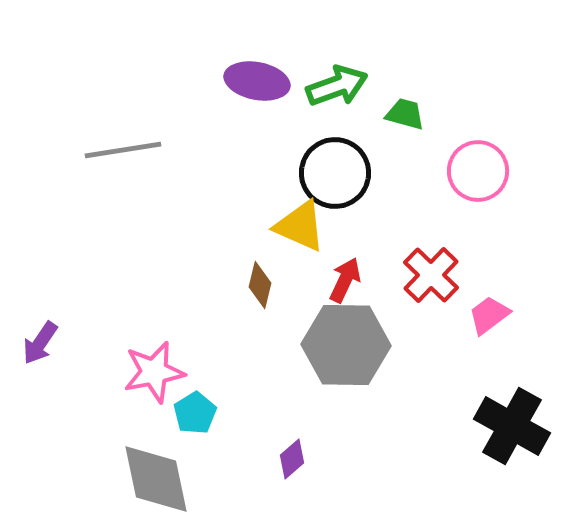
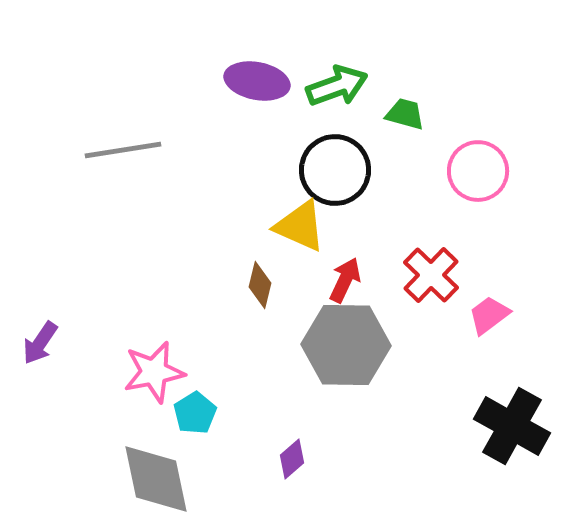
black circle: moved 3 px up
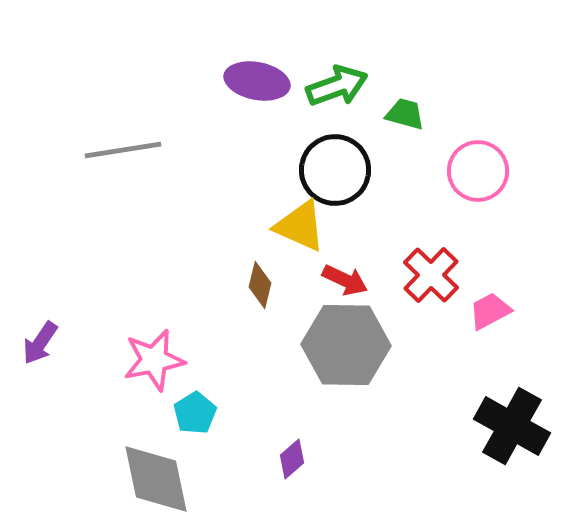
red arrow: rotated 90 degrees clockwise
pink trapezoid: moved 1 px right, 4 px up; rotated 9 degrees clockwise
pink star: moved 12 px up
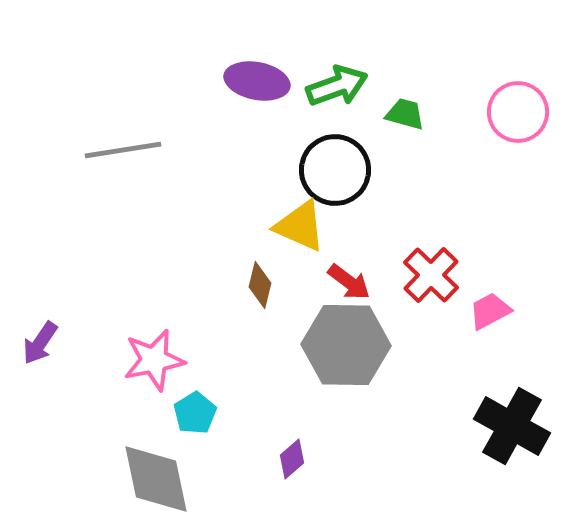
pink circle: moved 40 px right, 59 px up
red arrow: moved 4 px right, 2 px down; rotated 12 degrees clockwise
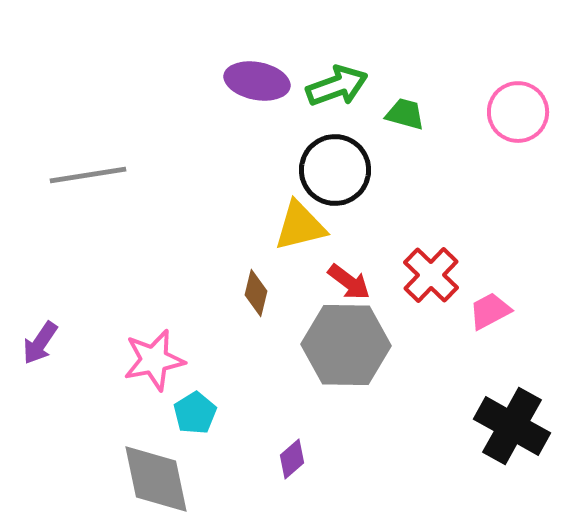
gray line: moved 35 px left, 25 px down
yellow triangle: rotated 38 degrees counterclockwise
brown diamond: moved 4 px left, 8 px down
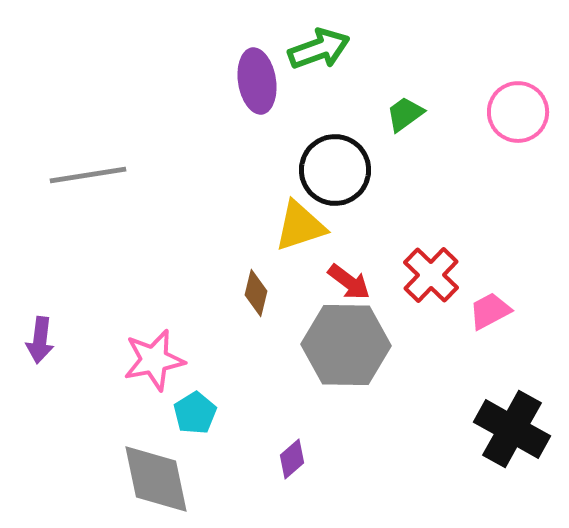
purple ellipse: rotated 70 degrees clockwise
green arrow: moved 18 px left, 37 px up
green trapezoid: rotated 51 degrees counterclockwise
yellow triangle: rotated 4 degrees counterclockwise
purple arrow: moved 3 px up; rotated 27 degrees counterclockwise
black cross: moved 3 px down
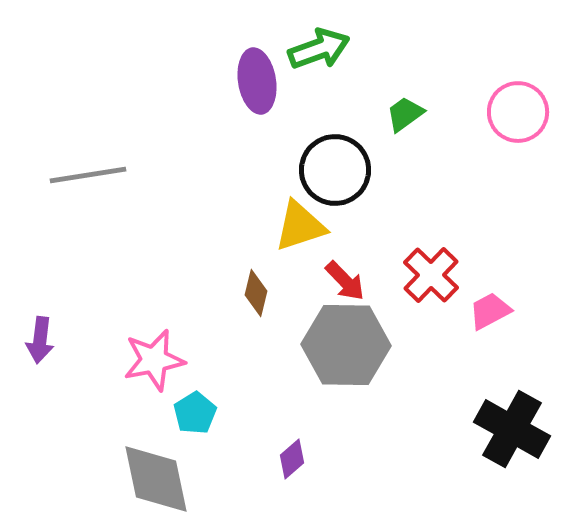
red arrow: moved 4 px left, 1 px up; rotated 9 degrees clockwise
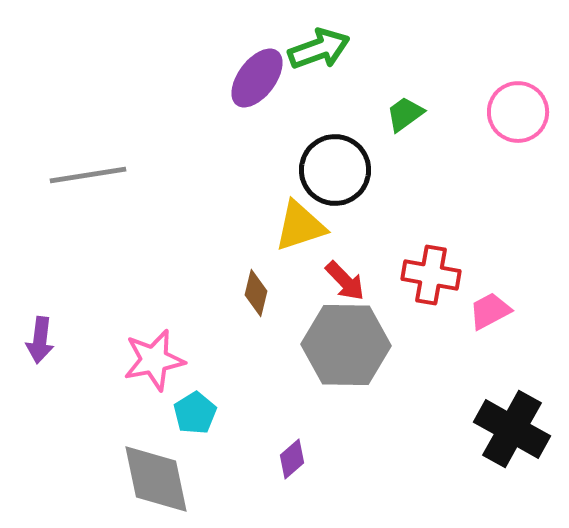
purple ellipse: moved 3 px up; rotated 46 degrees clockwise
red cross: rotated 34 degrees counterclockwise
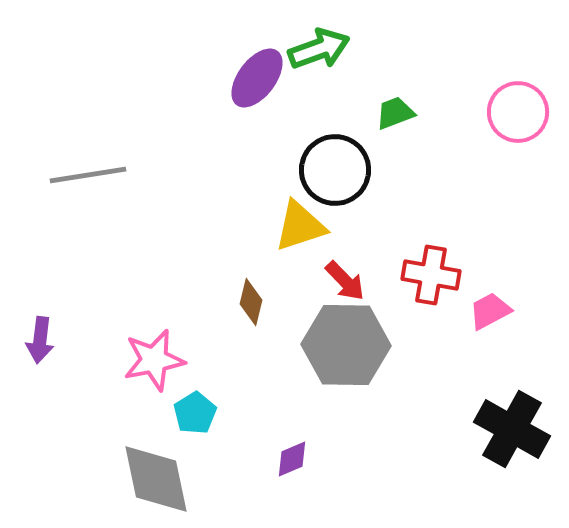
green trapezoid: moved 10 px left, 1 px up; rotated 15 degrees clockwise
brown diamond: moved 5 px left, 9 px down
purple diamond: rotated 18 degrees clockwise
